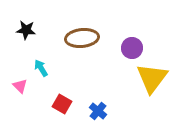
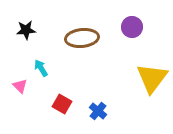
black star: rotated 12 degrees counterclockwise
purple circle: moved 21 px up
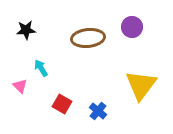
brown ellipse: moved 6 px right
yellow triangle: moved 11 px left, 7 px down
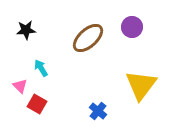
brown ellipse: rotated 36 degrees counterclockwise
red square: moved 25 px left
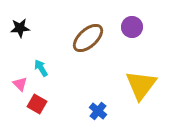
black star: moved 6 px left, 2 px up
pink triangle: moved 2 px up
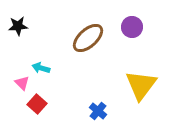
black star: moved 2 px left, 2 px up
cyan arrow: rotated 42 degrees counterclockwise
pink triangle: moved 2 px right, 1 px up
red square: rotated 12 degrees clockwise
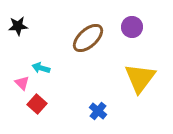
yellow triangle: moved 1 px left, 7 px up
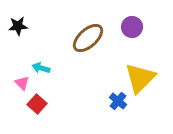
yellow triangle: rotated 8 degrees clockwise
blue cross: moved 20 px right, 10 px up
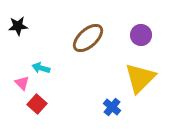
purple circle: moved 9 px right, 8 px down
blue cross: moved 6 px left, 6 px down
